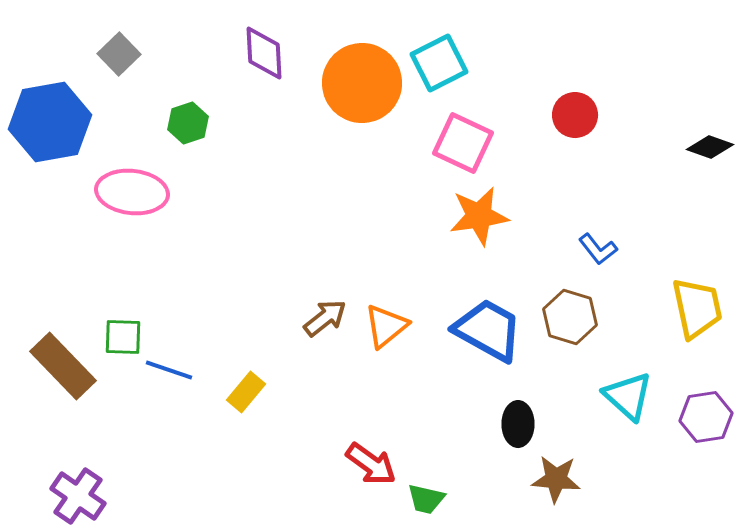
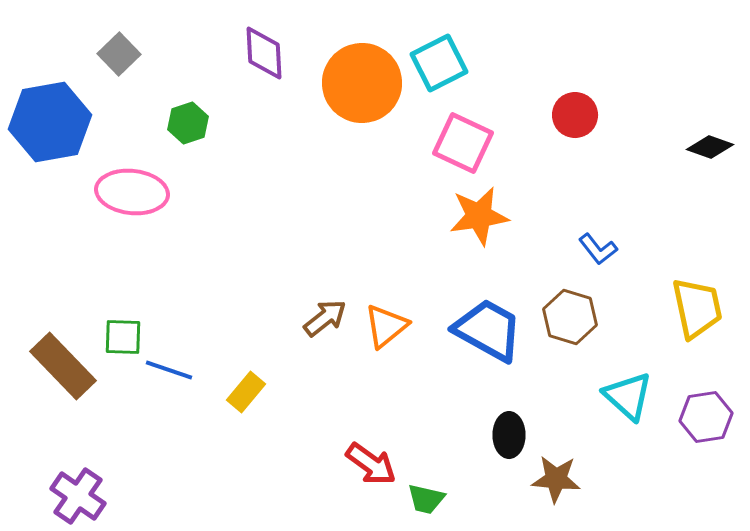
black ellipse: moved 9 px left, 11 px down
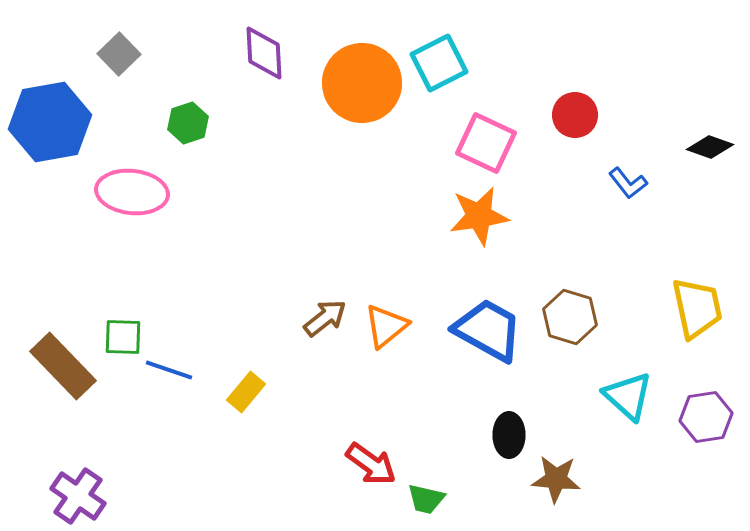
pink square: moved 23 px right
blue L-shape: moved 30 px right, 66 px up
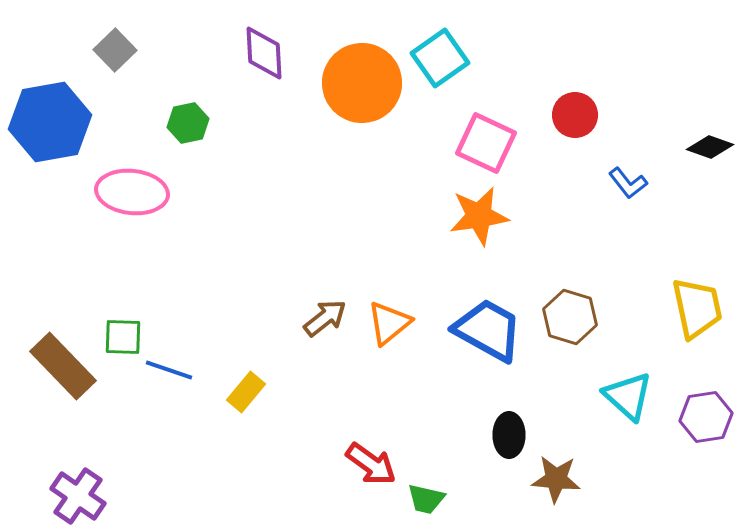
gray square: moved 4 px left, 4 px up
cyan square: moved 1 px right, 5 px up; rotated 8 degrees counterclockwise
green hexagon: rotated 6 degrees clockwise
orange triangle: moved 3 px right, 3 px up
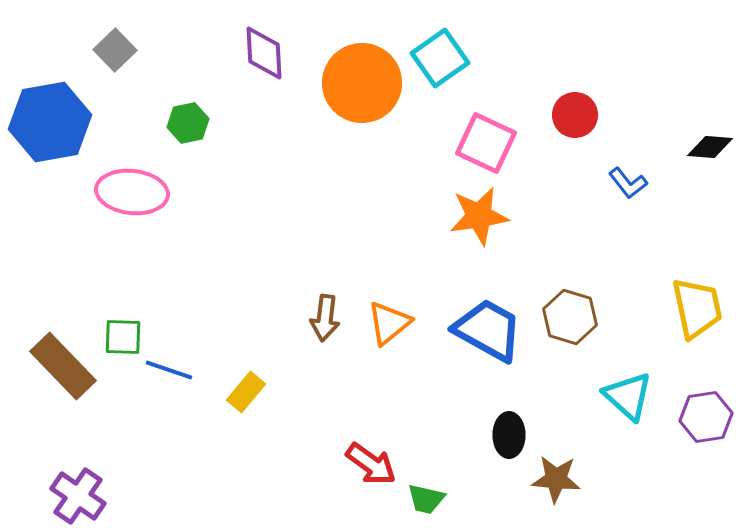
black diamond: rotated 15 degrees counterclockwise
brown arrow: rotated 135 degrees clockwise
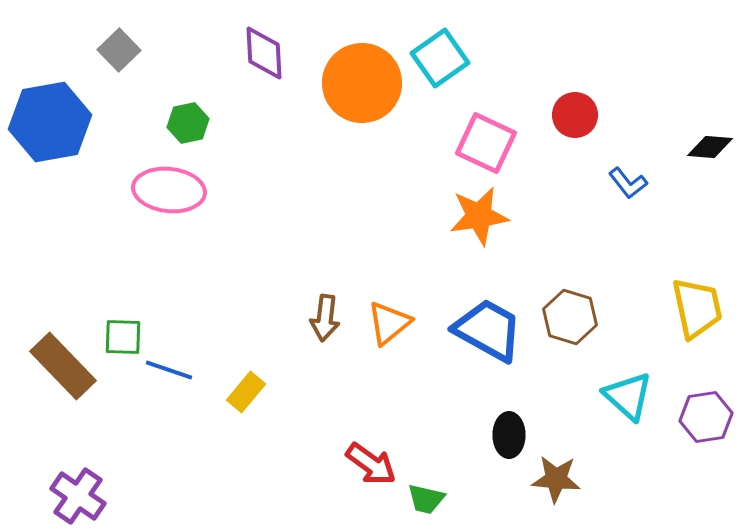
gray square: moved 4 px right
pink ellipse: moved 37 px right, 2 px up
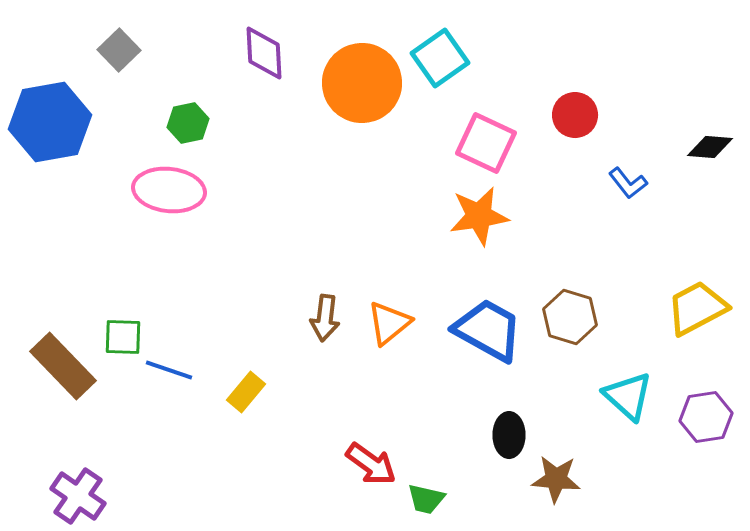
yellow trapezoid: rotated 106 degrees counterclockwise
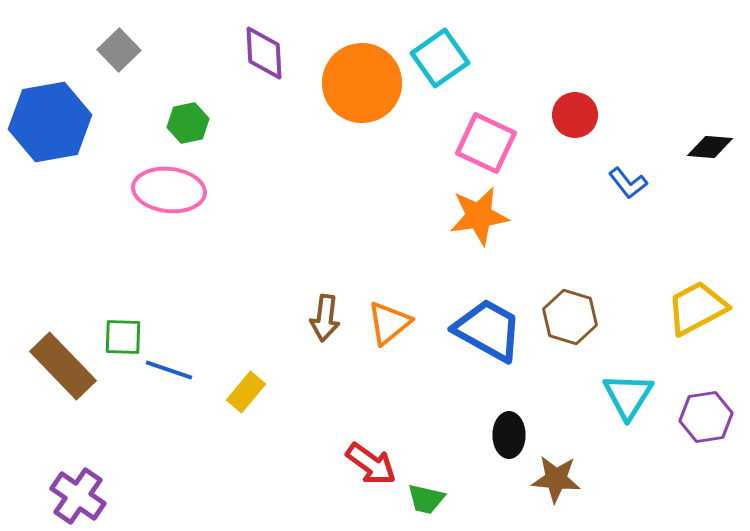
cyan triangle: rotated 20 degrees clockwise
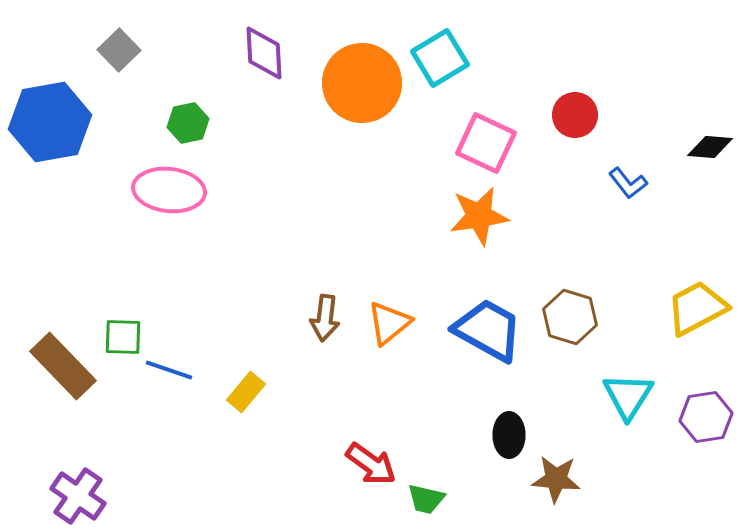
cyan square: rotated 4 degrees clockwise
